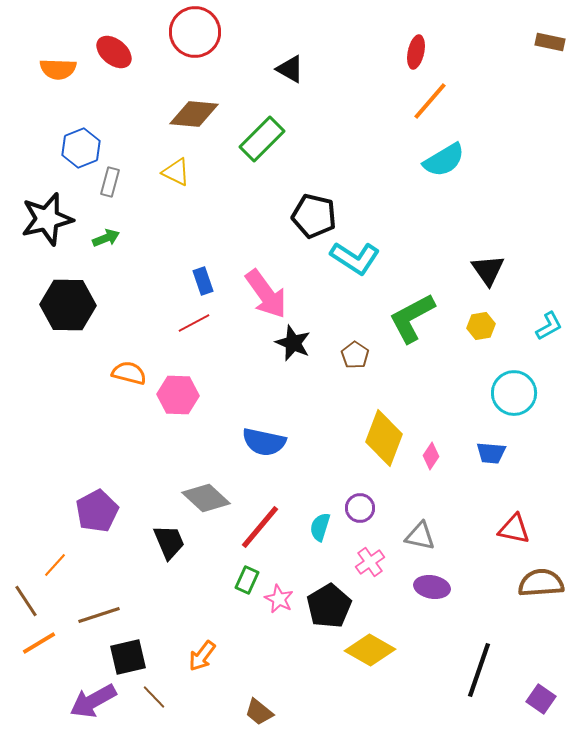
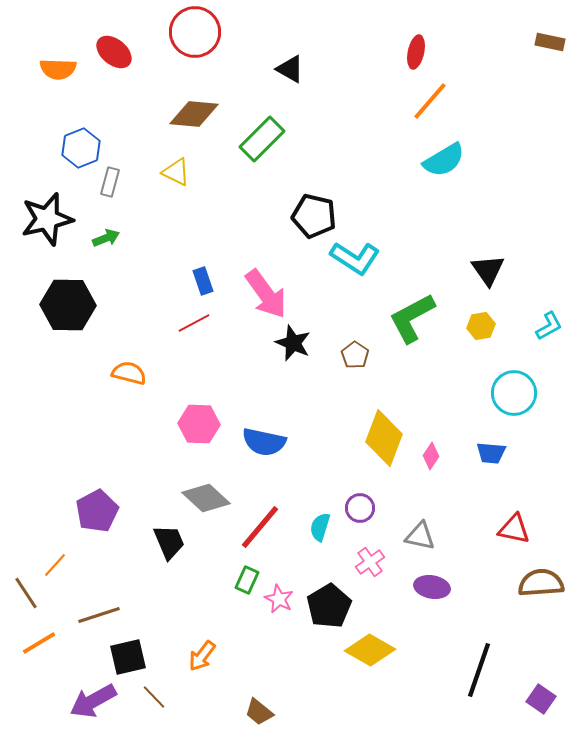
pink hexagon at (178, 395): moved 21 px right, 29 px down
brown line at (26, 601): moved 8 px up
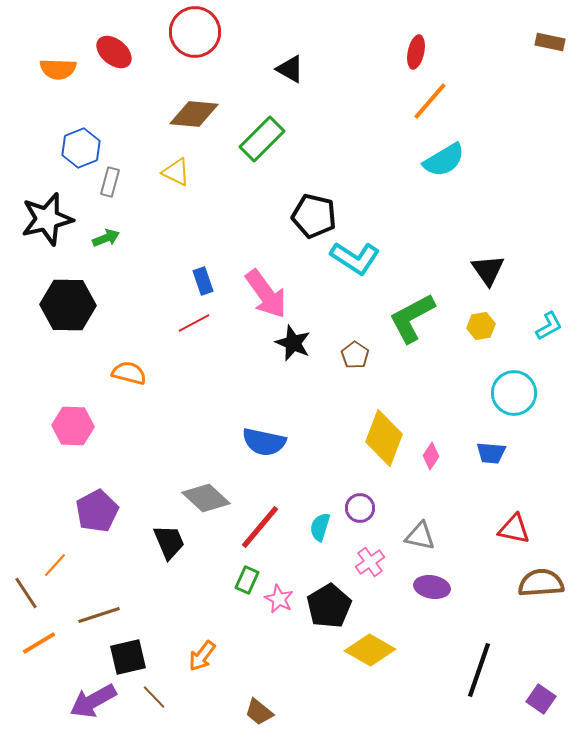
pink hexagon at (199, 424): moved 126 px left, 2 px down
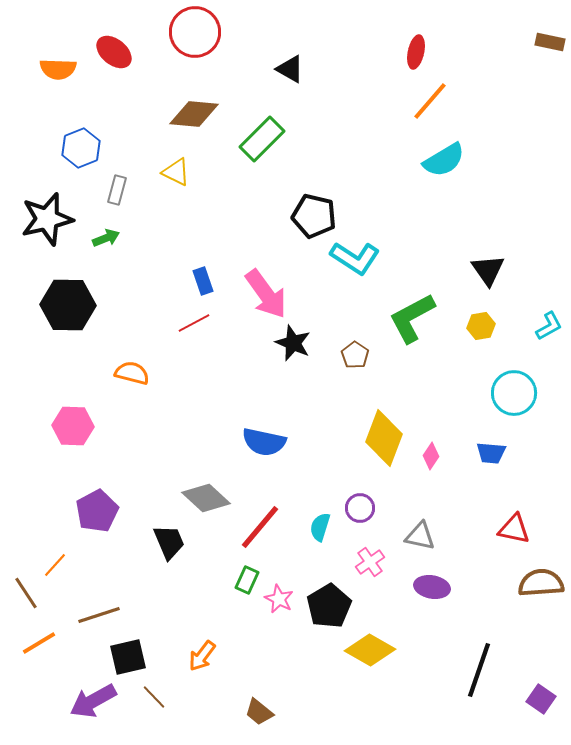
gray rectangle at (110, 182): moved 7 px right, 8 px down
orange semicircle at (129, 373): moved 3 px right
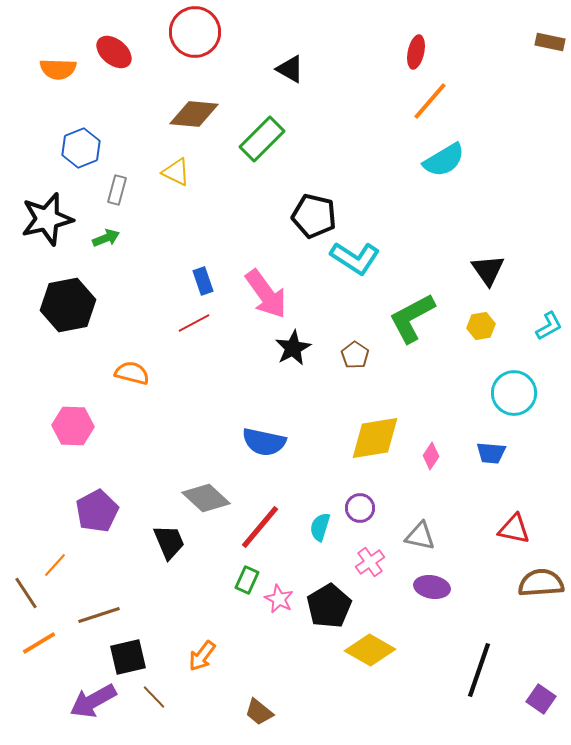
black hexagon at (68, 305): rotated 12 degrees counterclockwise
black star at (293, 343): moved 5 px down; rotated 21 degrees clockwise
yellow diamond at (384, 438): moved 9 px left; rotated 60 degrees clockwise
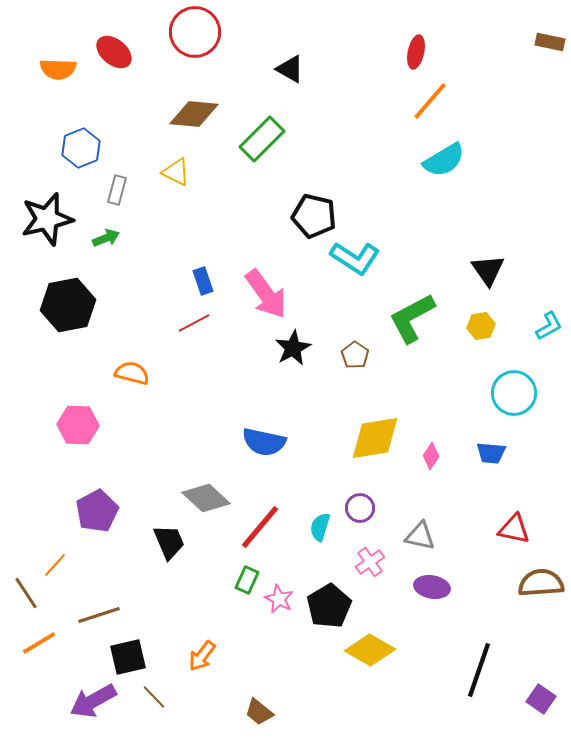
pink hexagon at (73, 426): moved 5 px right, 1 px up
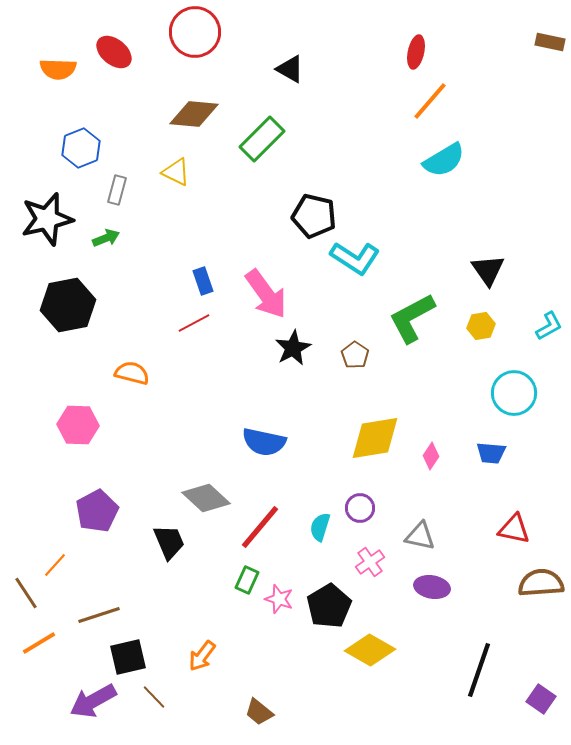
pink star at (279, 599): rotated 8 degrees counterclockwise
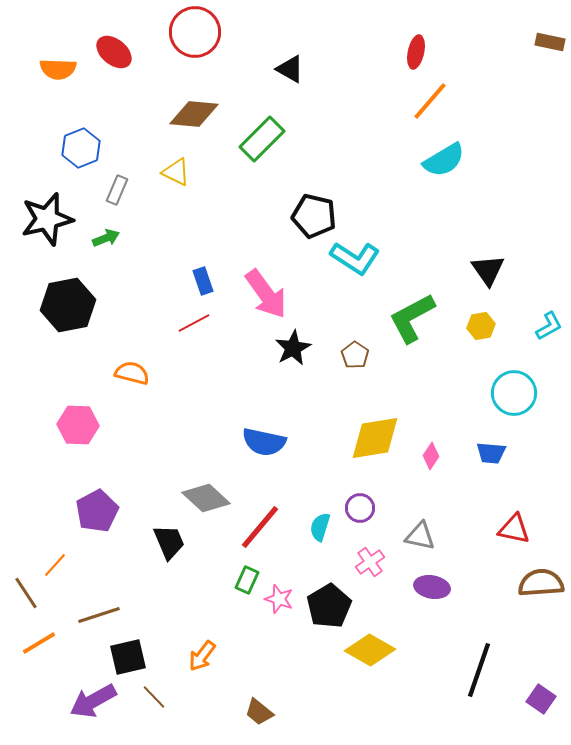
gray rectangle at (117, 190): rotated 8 degrees clockwise
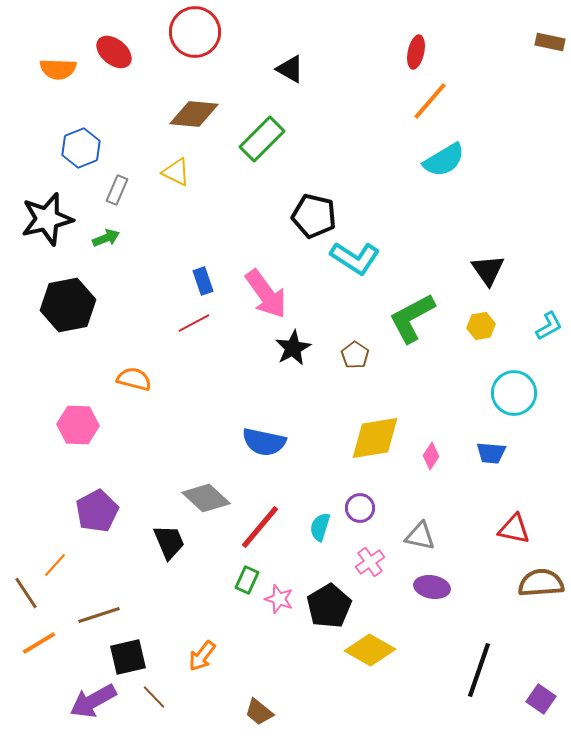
orange semicircle at (132, 373): moved 2 px right, 6 px down
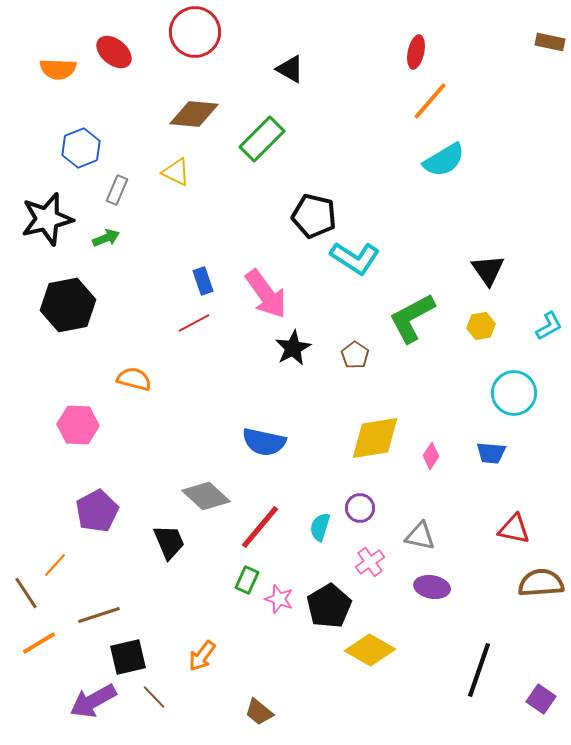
gray diamond at (206, 498): moved 2 px up
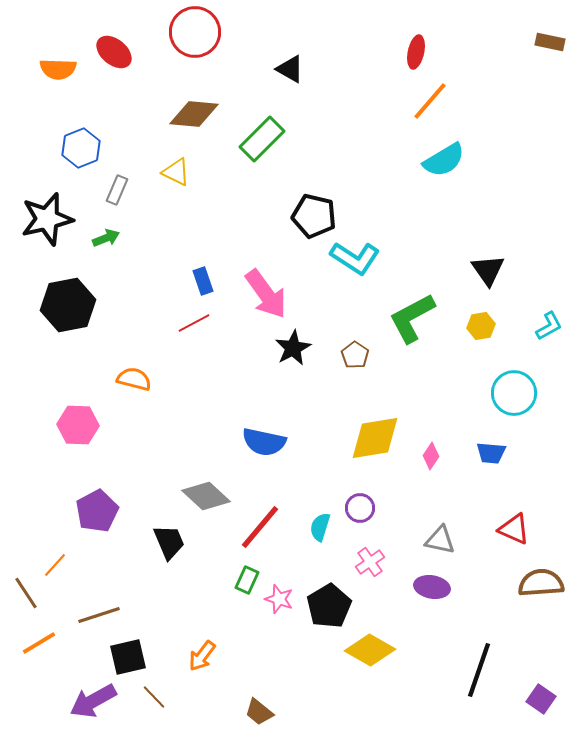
red triangle at (514, 529): rotated 12 degrees clockwise
gray triangle at (420, 536): moved 20 px right, 4 px down
